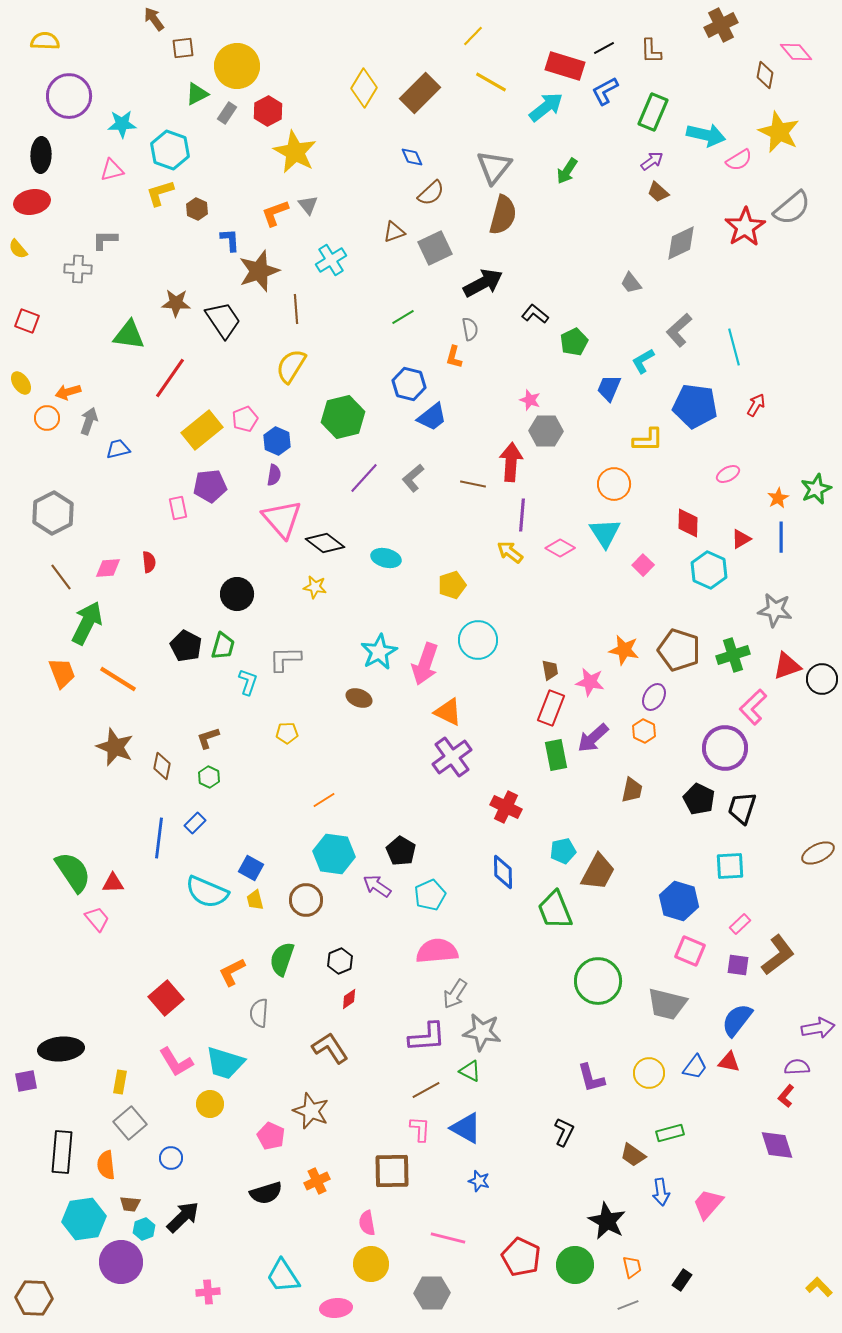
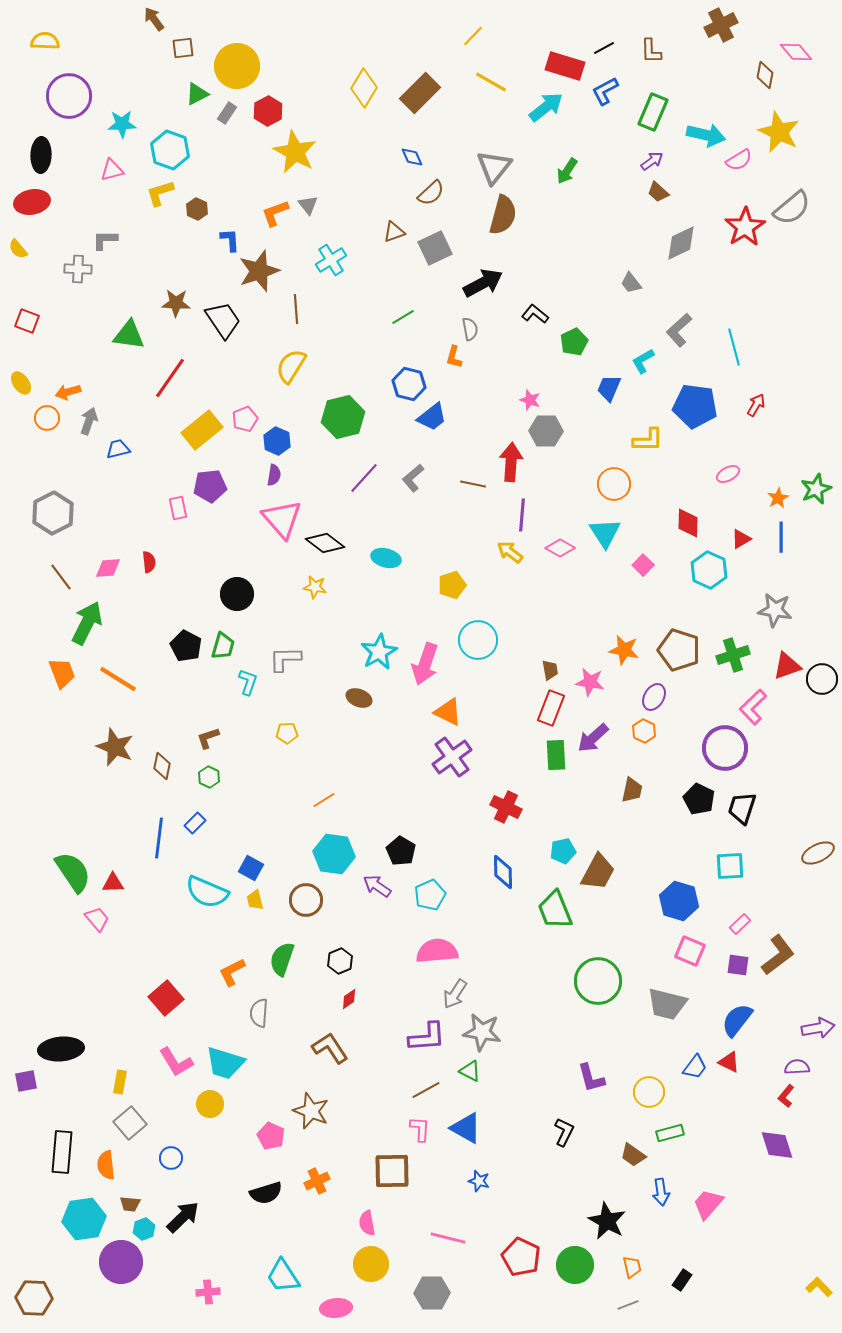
green rectangle at (556, 755): rotated 8 degrees clockwise
red triangle at (729, 1062): rotated 15 degrees clockwise
yellow circle at (649, 1073): moved 19 px down
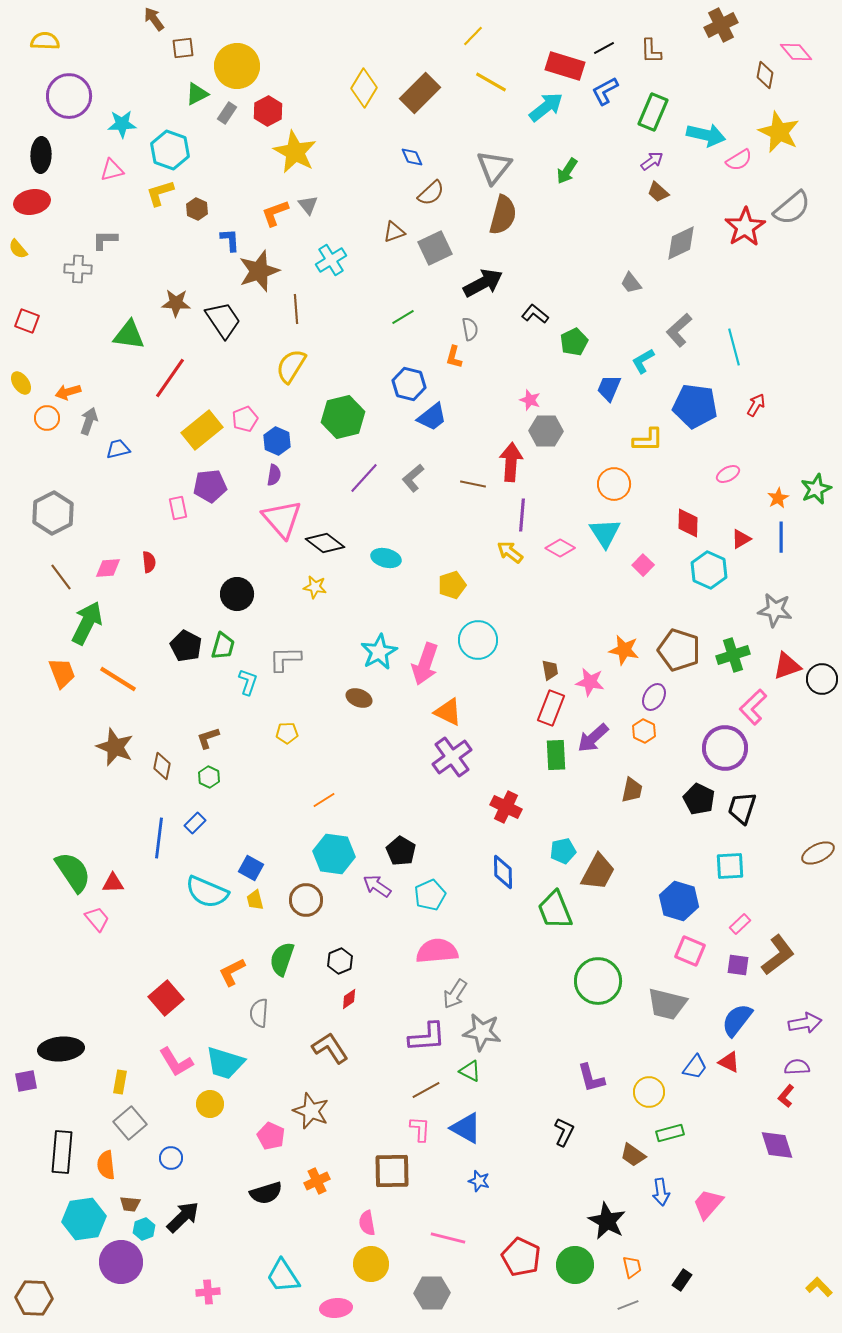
purple arrow at (818, 1028): moved 13 px left, 5 px up
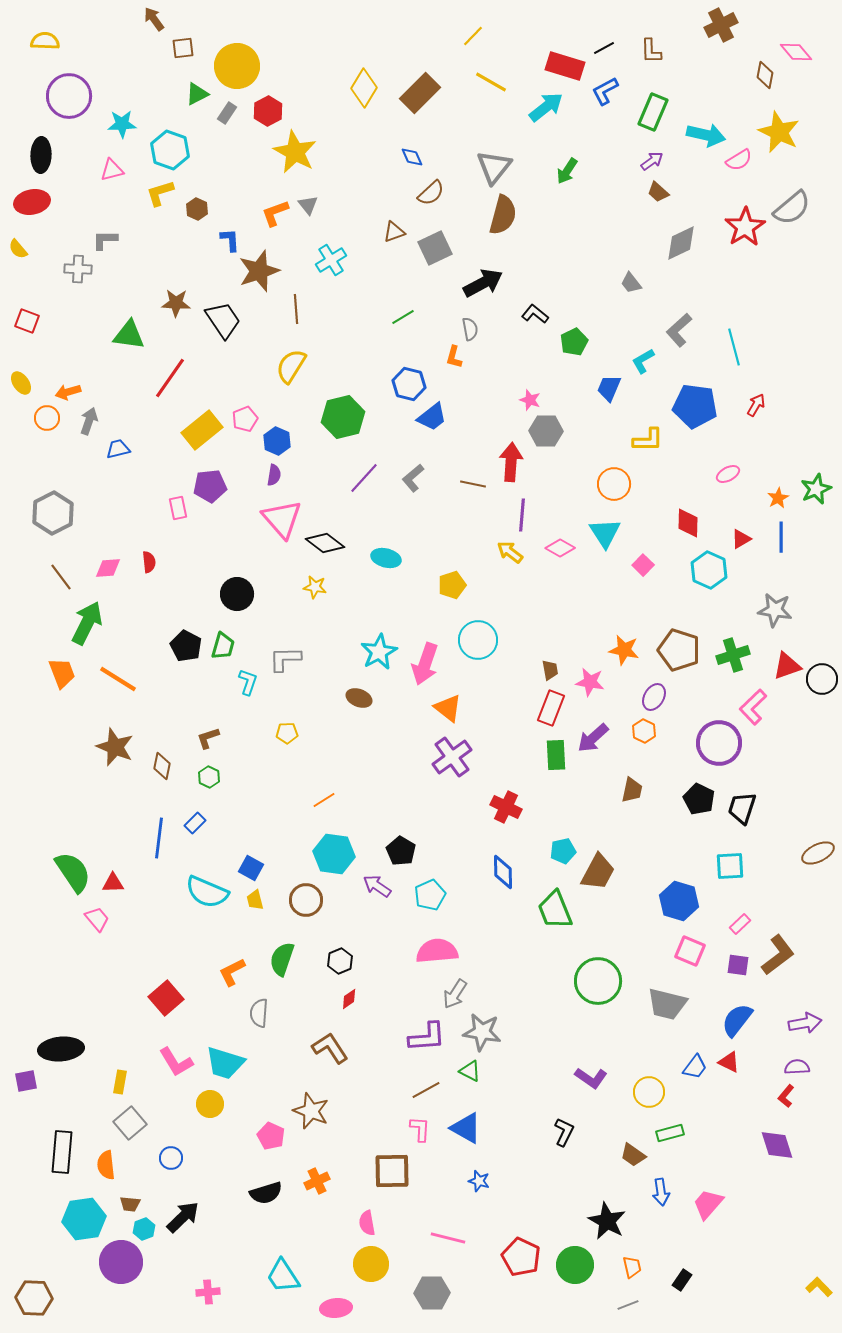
orange triangle at (448, 712): moved 4 px up; rotated 12 degrees clockwise
purple circle at (725, 748): moved 6 px left, 5 px up
purple L-shape at (591, 1078): rotated 40 degrees counterclockwise
